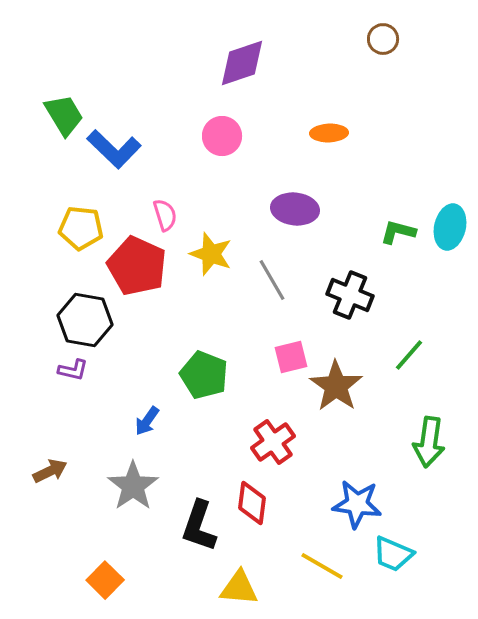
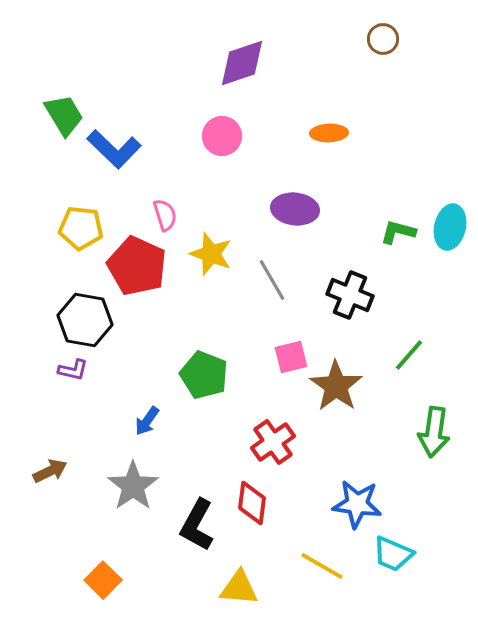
green arrow: moved 5 px right, 10 px up
black L-shape: moved 2 px left, 1 px up; rotated 10 degrees clockwise
orange square: moved 2 px left
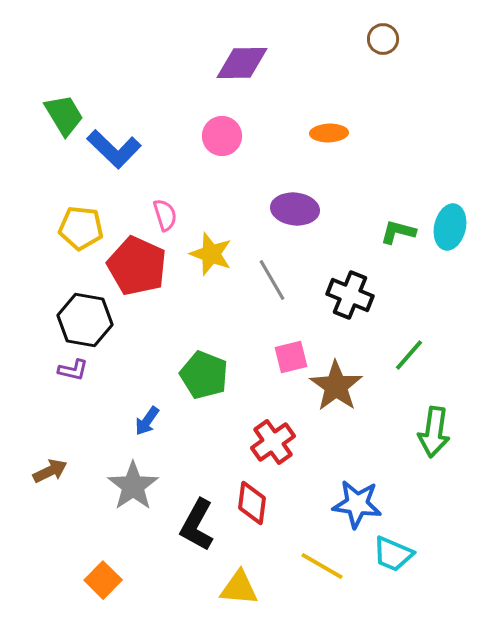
purple diamond: rotated 18 degrees clockwise
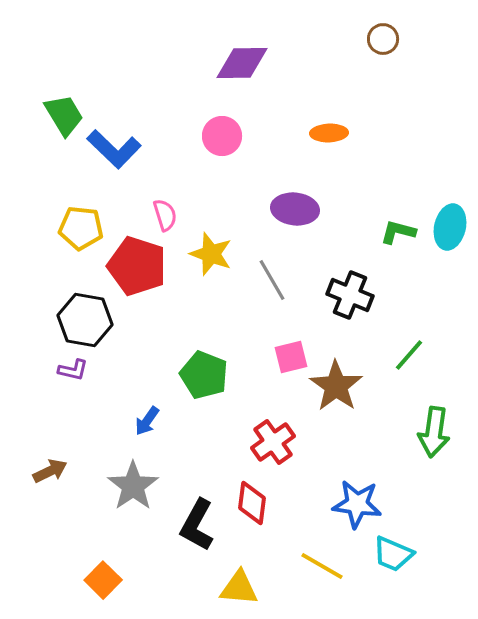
red pentagon: rotated 6 degrees counterclockwise
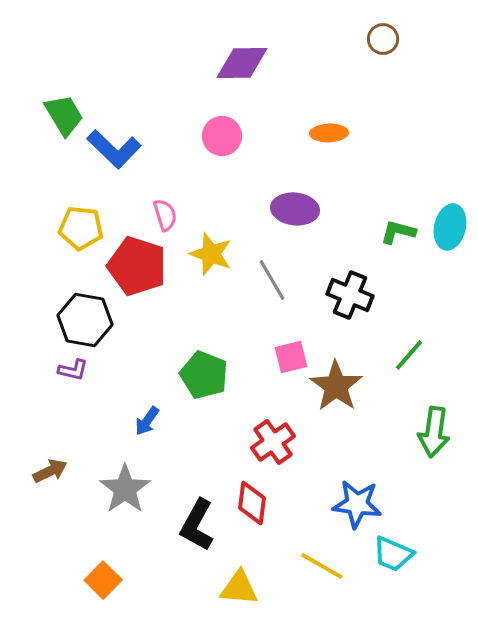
gray star: moved 8 px left, 3 px down
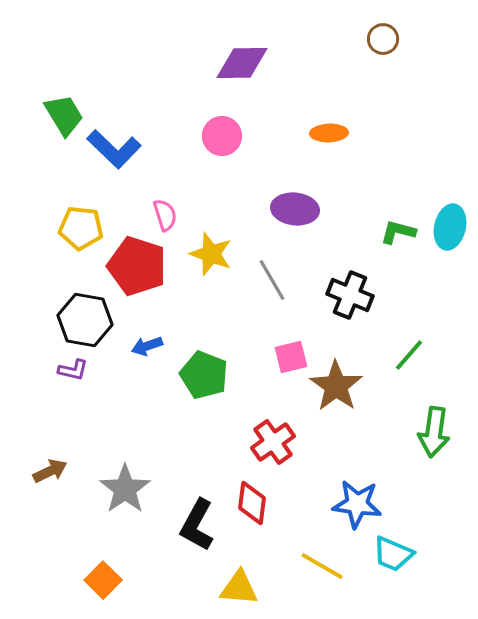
blue arrow: moved 75 px up; rotated 36 degrees clockwise
